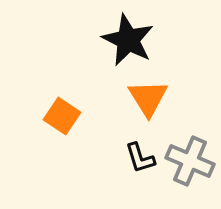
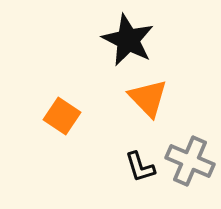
orange triangle: rotated 12 degrees counterclockwise
black L-shape: moved 9 px down
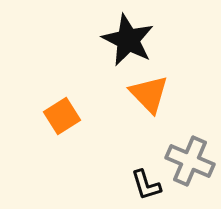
orange triangle: moved 1 px right, 4 px up
orange square: rotated 24 degrees clockwise
black L-shape: moved 6 px right, 18 px down
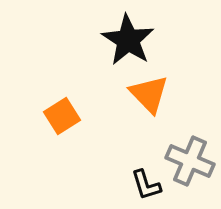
black star: rotated 6 degrees clockwise
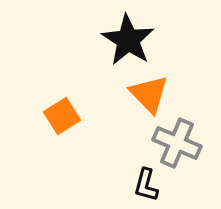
gray cross: moved 13 px left, 18 px up
black L-shape: rotated 32 degrees clockwise
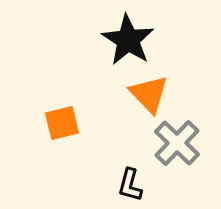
orange square: moved 7 px down; rotated 18 degrees clockwise
gray cross: rotated 21 degrees clockwise
black L-shape: moved 16 px left
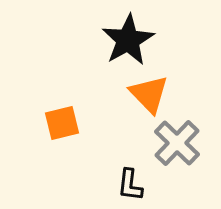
black star: rotated 10 degrees clockwise
black L-shape: rotated 8 degrees counterclockwise
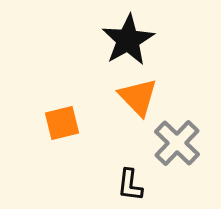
orange triangle: moved 11 px left, 3 px down
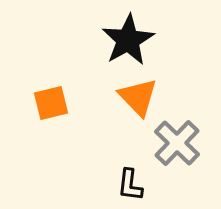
orange square: moved 11 px left, 20 px up
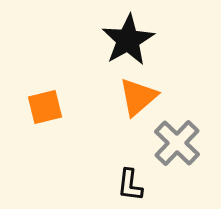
orange triangle: rotated 33 degrees clockwise
orange square: moved 6 px left, 4 px down
